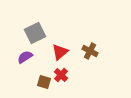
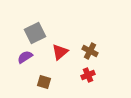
red cross: moved 27 px right; rotated 24 degrees clockwise
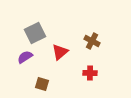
brown cross: moved 2 px right, 10 px up
red cross: moved 2 px right, 2 px up; rotated 24 degrees clockwise
brown square: moved 2 px left, 2 px down
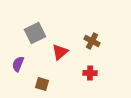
purple semicircle: moved 7 px left, 7 px down; rotated 35 degrees counterclockwise
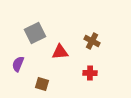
red triangle: rotated 36 degrees clockwise
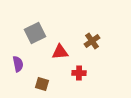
brown cross: rotated 28 degrees clockwise
purple semicircle: rotated 147 degrees clockwise
red cross: moved 11 px left
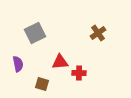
brown cross: moved 6 px right, 8 px up
red triangle: moved 10 px down
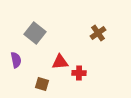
gray square: rotated 25 degrees counterclockwise
purple semicircle: moved 2 px left, 4 px up
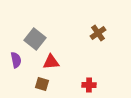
gray square: moved 6 px down
red triangle: moved 9 px left
red cross: moved 10 px right, 12 px down
